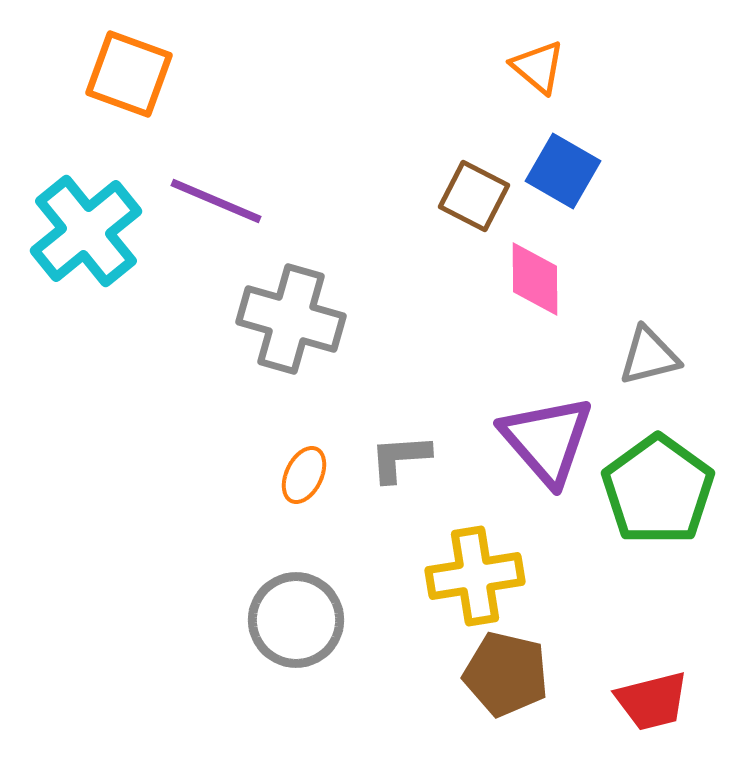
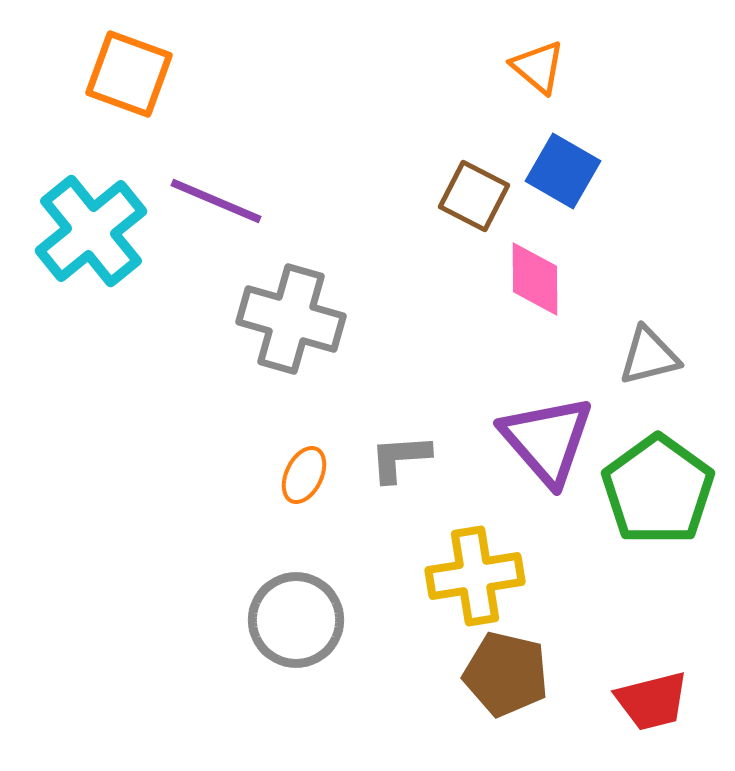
cyan cross: moved 5 px right
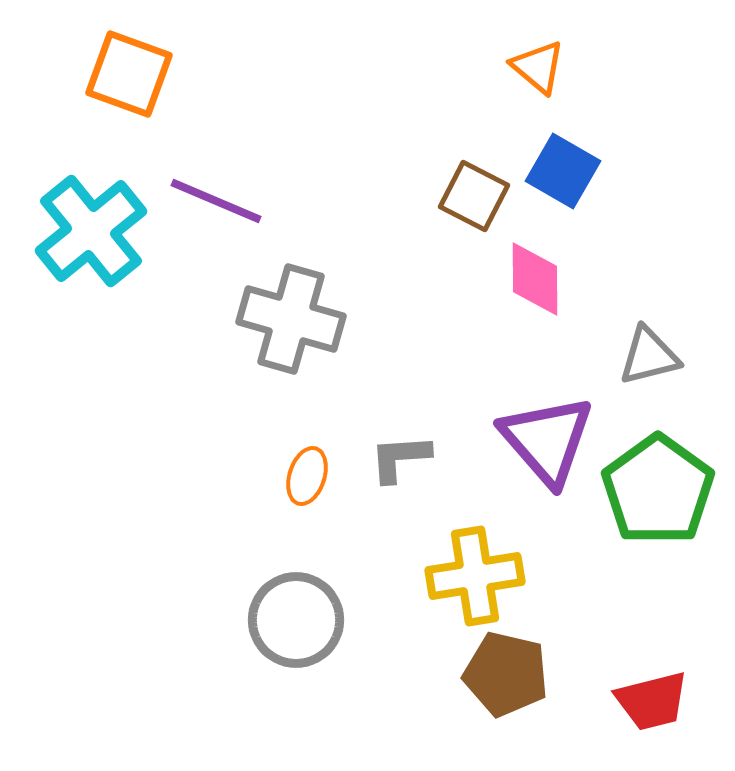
orange ellipse: moved 3 px right, 1 px down; rotated 8 degrees counterclockwise
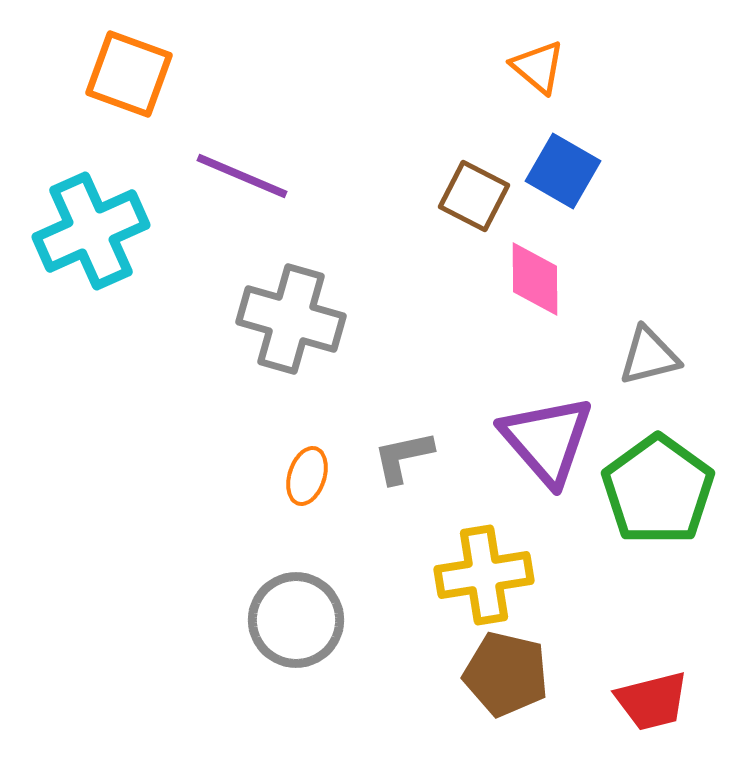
purple line: moved 26 px right, 25 px up
cyan cross: rotated 15 degrees clockwise
gray L-shape: moved 3 px right, 1 px up; rotated 8 degrees counterclockwise
yellow cross: moved 9 px right, 1 px up
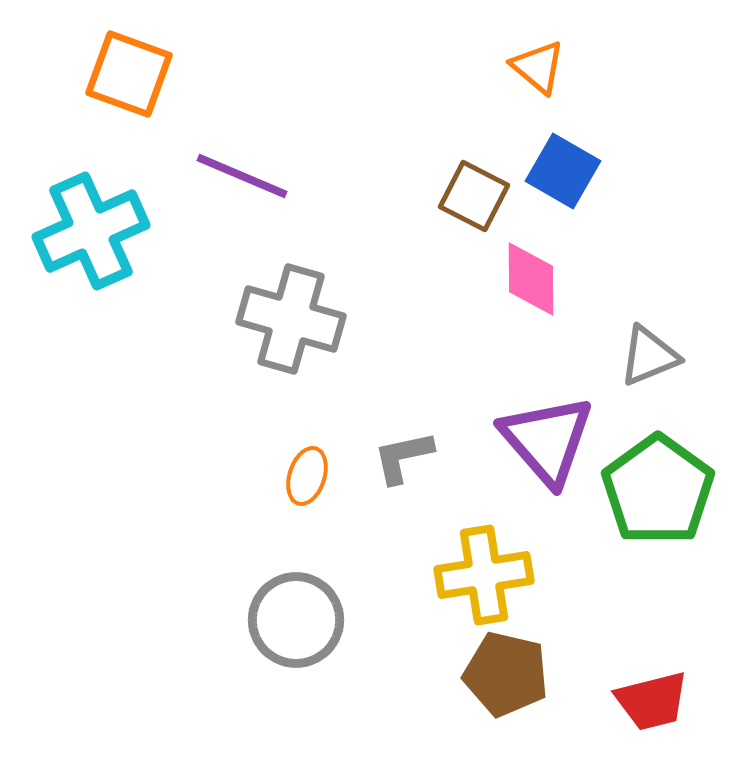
pink diamond: moved 4 px left
gray triangle: rotated 8 degrees counterclockwise
